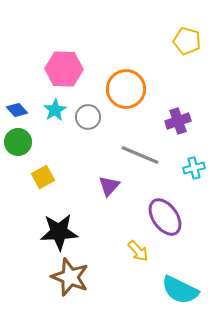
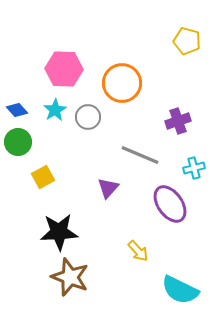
orange circle: moved 4 px left, 6 px up
purple triangle: moved 1 px left, 2 px down
purple ellipse: moved 5 px right, 13 px up
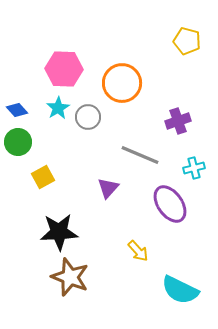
cyan star: moved 3 px right, 2 px up
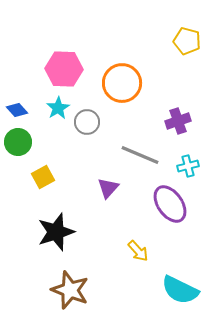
gray circle: moved 1 px left, 5 px down
cyan cross: moved 6 px left, 2 px up
black star: moved 3 px left; rotated 15 degrees counterclockwise
brown star: moved 13 px down
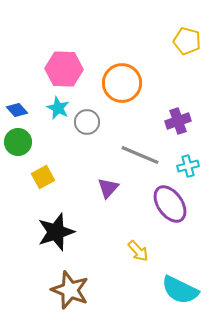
cyan star: rotated 15 degrees counterclockwise
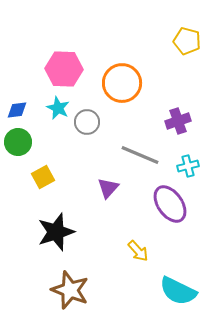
blue diamond: rotated 55 degrees counterclockwise
cyan semicircle: moved 2 px left, 1 px down
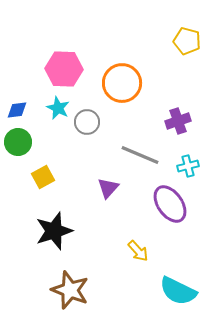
black star: moved 2 px left, 1 px up
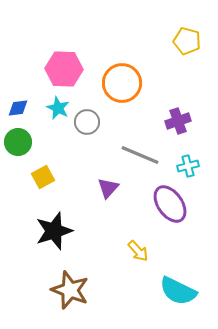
blue diamond: moved 1 px right, 2 px up
